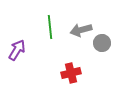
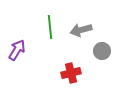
gray circle: moved 8 px down
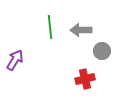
gray arrow: rotated 15 degrees clockwise
purple arrow: moved 2 px left, 10 px down
red cross: moved 14 px right, 6 px down
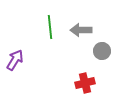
red cross: moved 4 px down
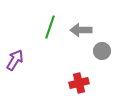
green line: rotated 25 degrees clockwise
red cross: moved 6 px left
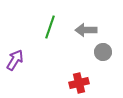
gray arrow: moved 5 px right
gray circle: moved 1 px right, 1 px down
